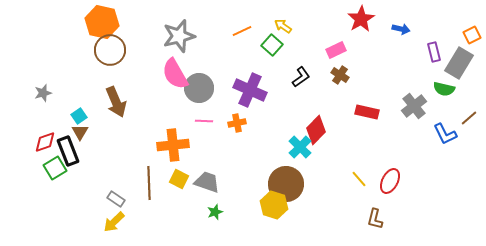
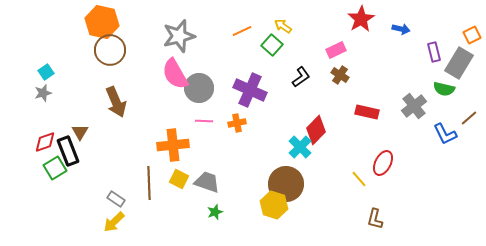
cyan square at (79, 116): moved 33 px left, 44 px up
red ellipse at (390, 181): moved 7 px left, 18 px up
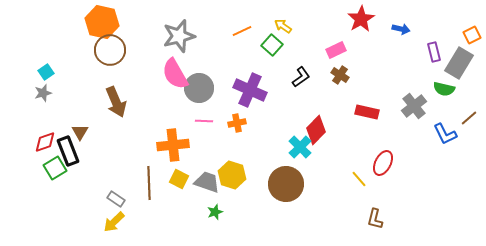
yellow hexagon at (274, 205): moved 42 px left, 30 px up
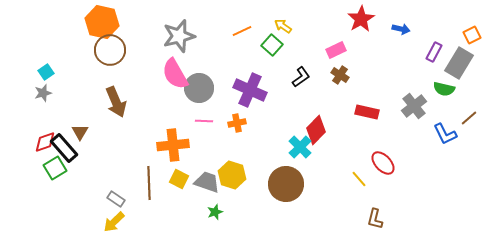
purple rectangle at (434, 52): rotated 42 degrees clockwise
black rectangle at (68, 151): moved 4 px left, 3 px up; rotated 20 degrees counterclockwise
red ellipse at (383, 163): rotated 70 degrees counterclockwise
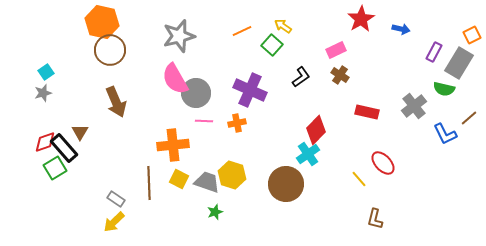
pink semicircle at (175, 74): moved 5 px down
gray circle at (199, 88): moved 3 px left, 5 px down
cyan cross at (300, 147): moved 8 px right, 7 px down; rotated 10 degrees clockwise
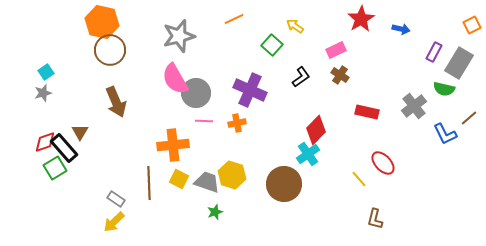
yellow arrow at (283, 26): moved 12 px right
orange line at (242, 31): moved 8 px left, 12 px up
orange square at (472, 35): moved 10 px up
brown circle at (286, 184): moved 2 px left
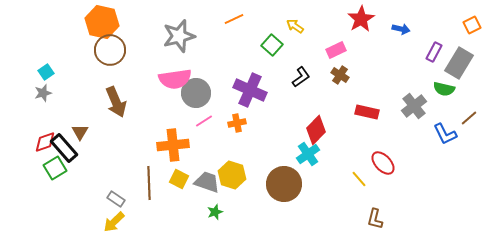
pink semicircle at (175, 79): rotated 68 degrees counterclockwise
pink line at (204, 121): rotated 36 degrees counterclockwise
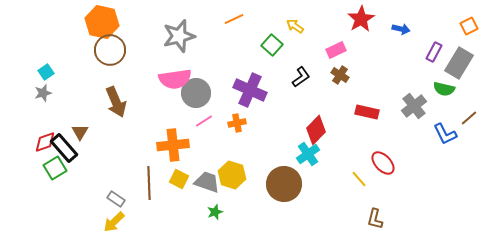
orange square at (472, 25): moved 3 px left, 1 px down
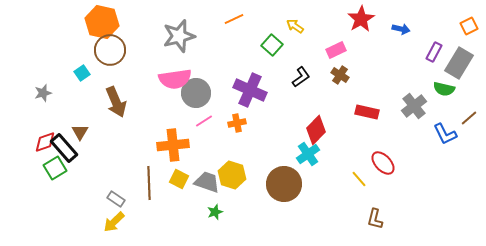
cyan square at (46, 72): moved 36 px right, 1 px down
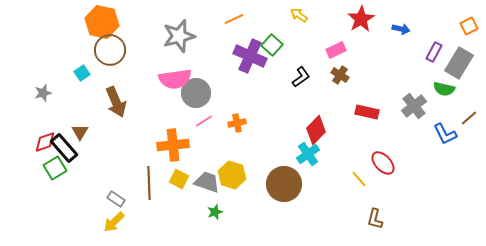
yellow arrow at (295, 26): moved 4 px right, 11 px up
purple cross at (250, 90): moved 34 px up
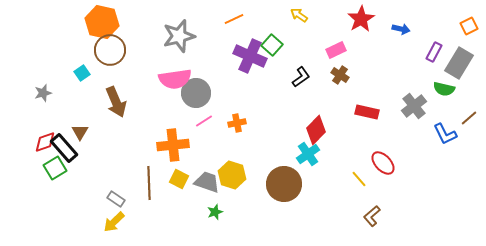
brown L-shape at (375, 219): moved 3 px left, 3 px up; rotated 35 degrees clockwise
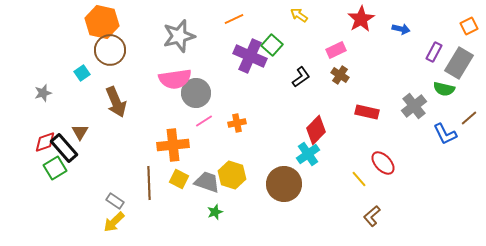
gray rectangle at (116, 199): moved 1 px left, 2 px down
